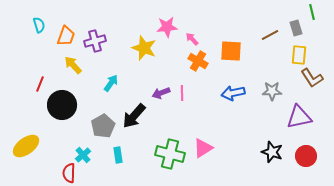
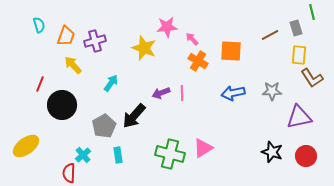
gray pentagon: moved 1 px right
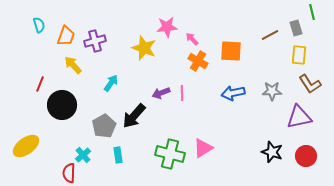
brown L-shape: moved 2 px left, 6 px down
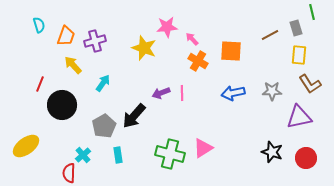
cyan arrow: moved 8 px left
red circle: moved 2 px down
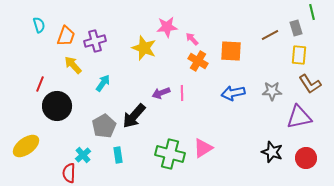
black circle: moved 5 px left, 1 px down
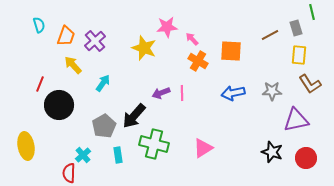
purple cross: rotated 25 degrees counterclockwise
black circle: moved 2 px right, 1 px up
purple triangle: moved 3 px left, 3 px down
yellow ellipse: rotated 64 degrees counterclockwise
green cross: moved 16 px left, 10 px up
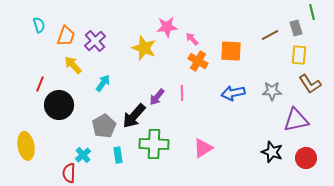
purple arrow: moved 4 px left, 4 px down; rotated 30 degrees counterclockwise
green cross: rotated 12 degrees counterclockwise
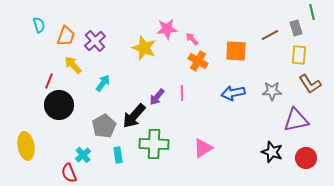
pink star: moved 2 px down
orange square: moved 5 px right
red line: moved 9 px right, 3 px up
red semicircle: rotated 24 degrees counterclockwise
